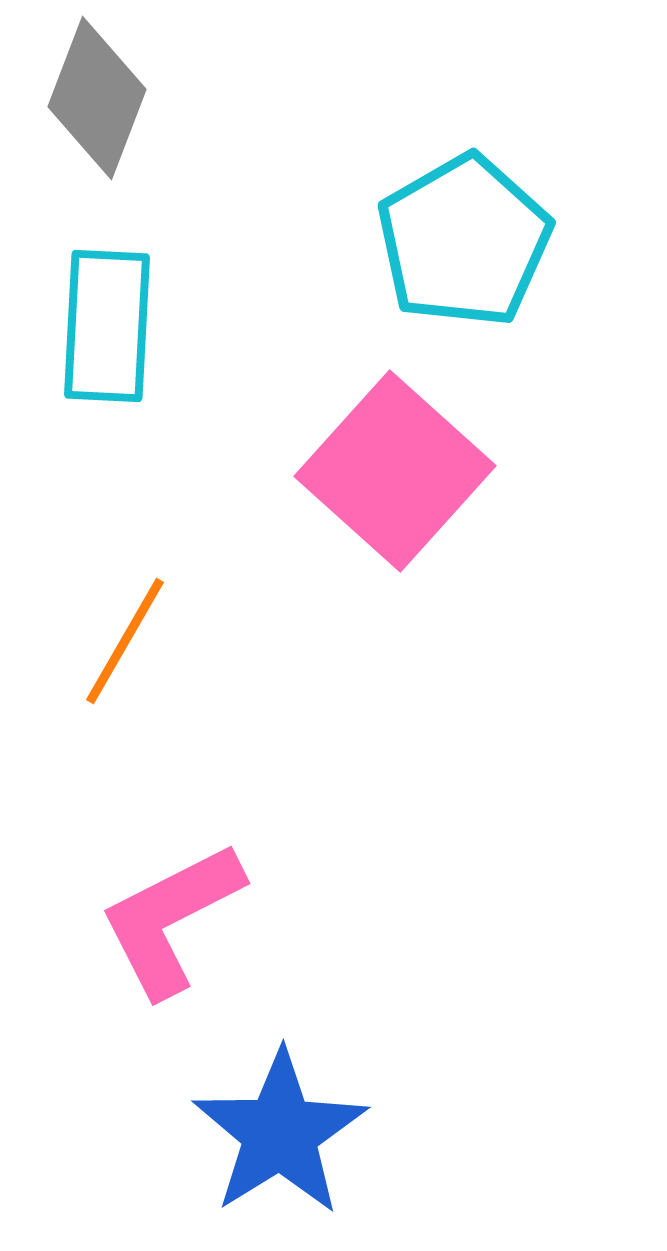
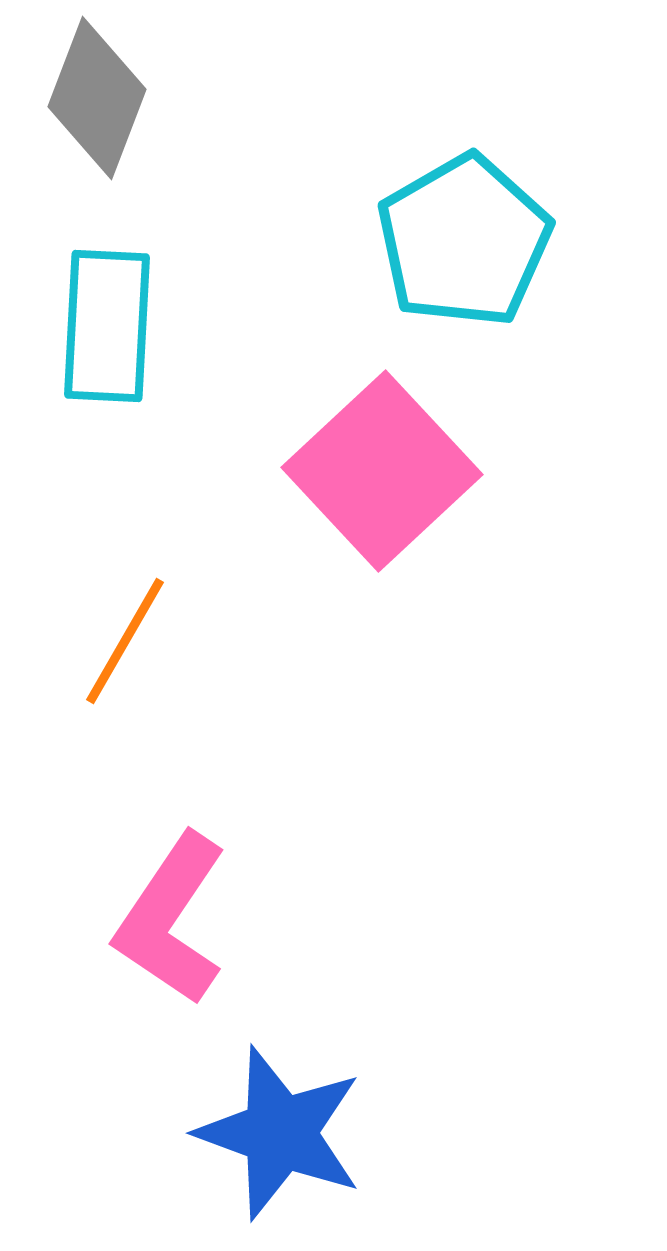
pink square: moved 13 px left; rotated 5 degrees clockwise
pink L-shape: rotated 29 degrees counterclockwise
blue star: rotated 20 degrees counterclockwise
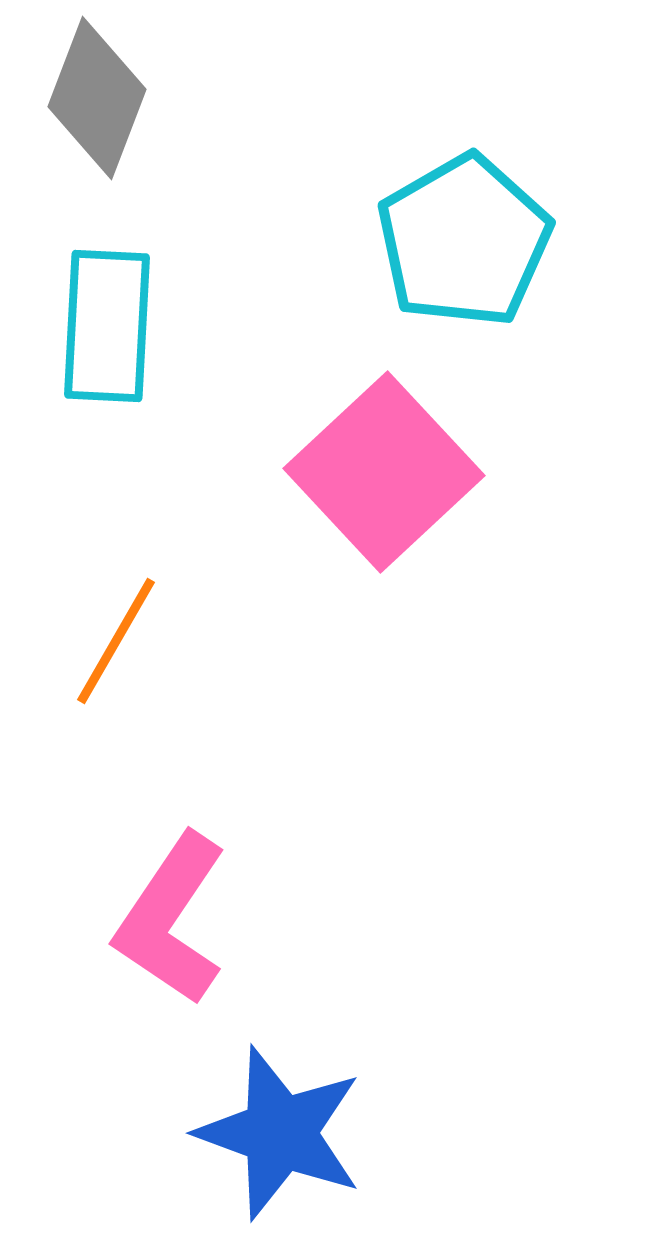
pink square: moved 2 px right, 1 px down
orange line: moved 9 px left
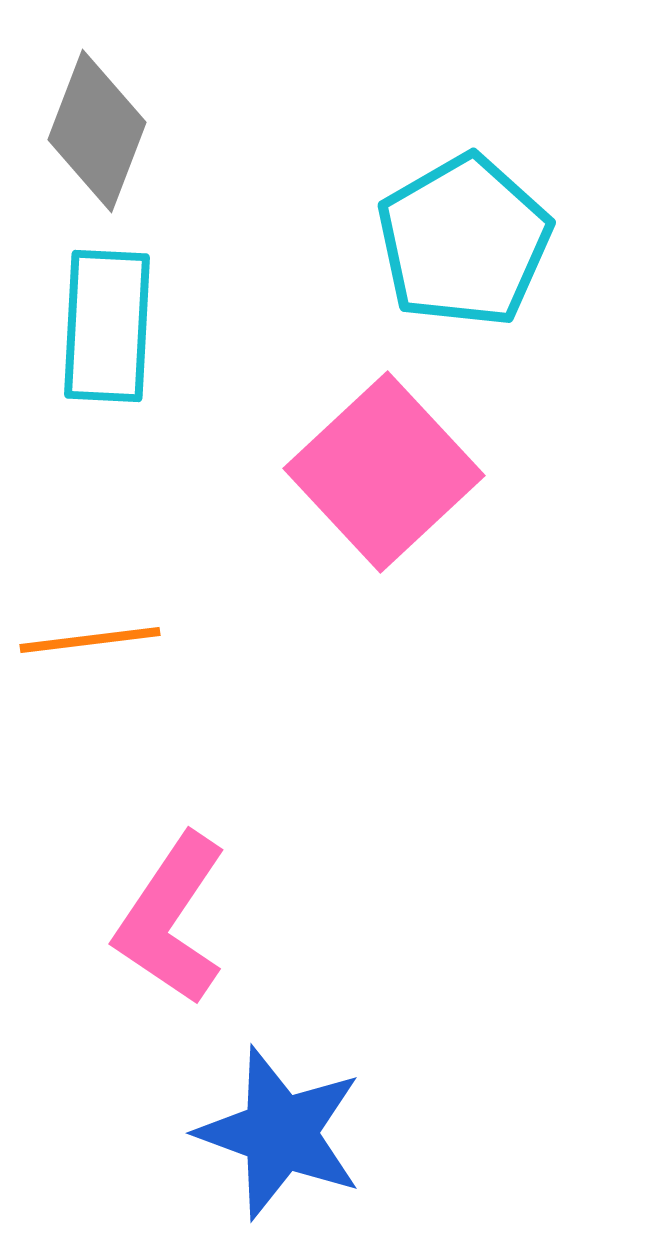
gray diamond: moved 33 px down
orange line: moved 26 px left, 1 px up; rotated 53 degrees clockwise
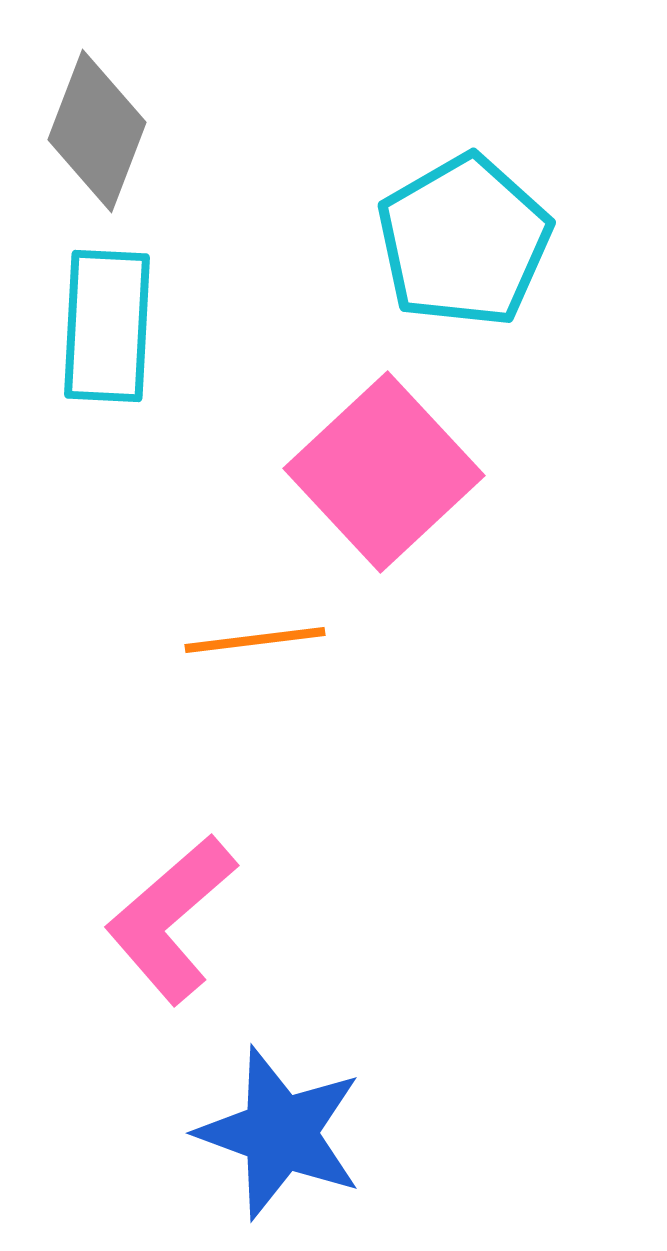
orange line: moved 165 px right
pink L-shape: rotated 15 degrees clockwise
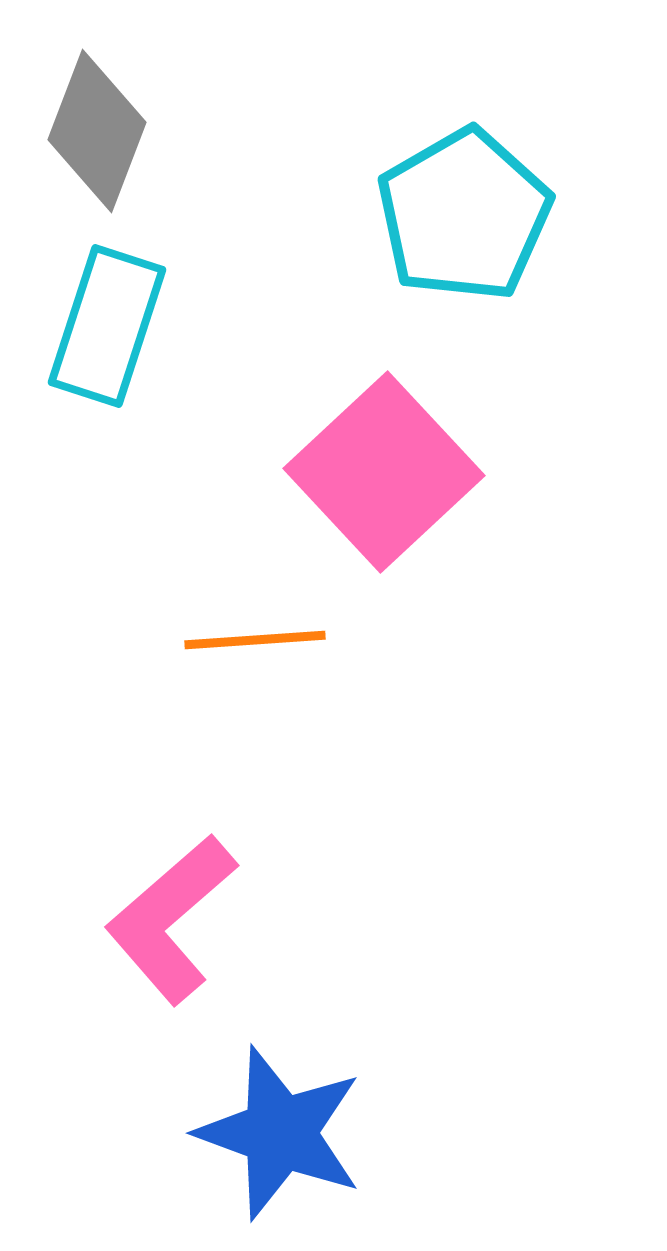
cyan pentagon: moved 26 px up
cyan rectangle: rotated 15 degrees clockwise
orange line: rotated 3 degrees clockwise
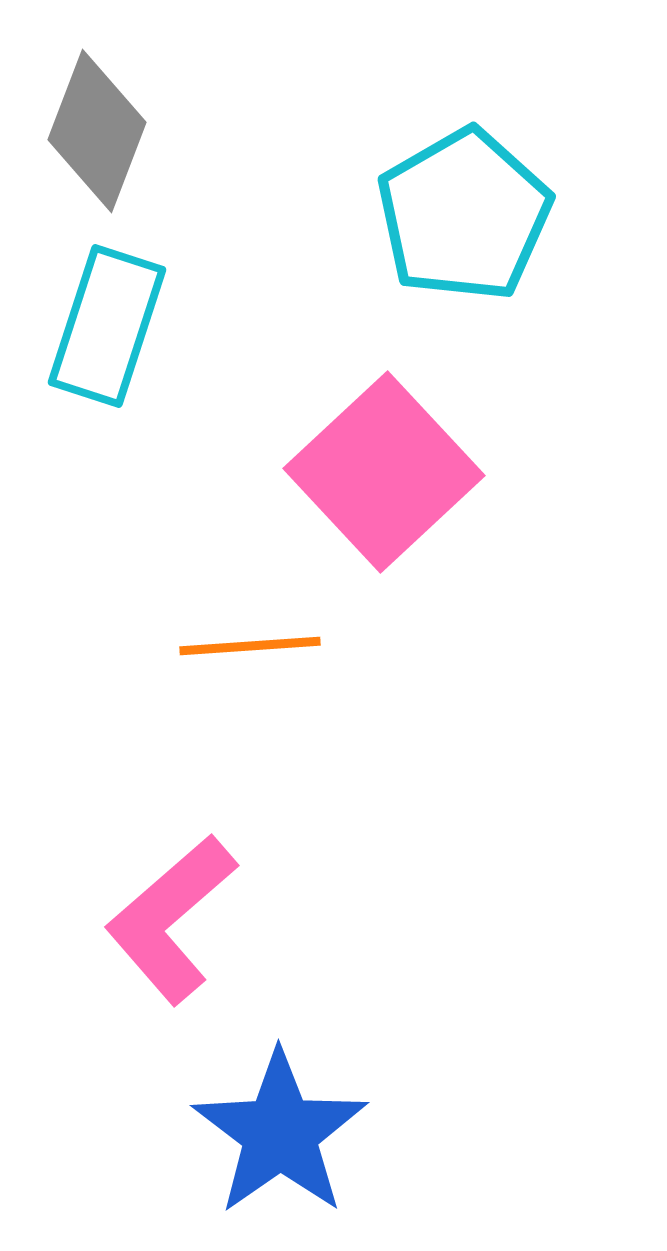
orange line: moved 5 px left, 6 px down
blue star: rotated 17 degrees clockwise
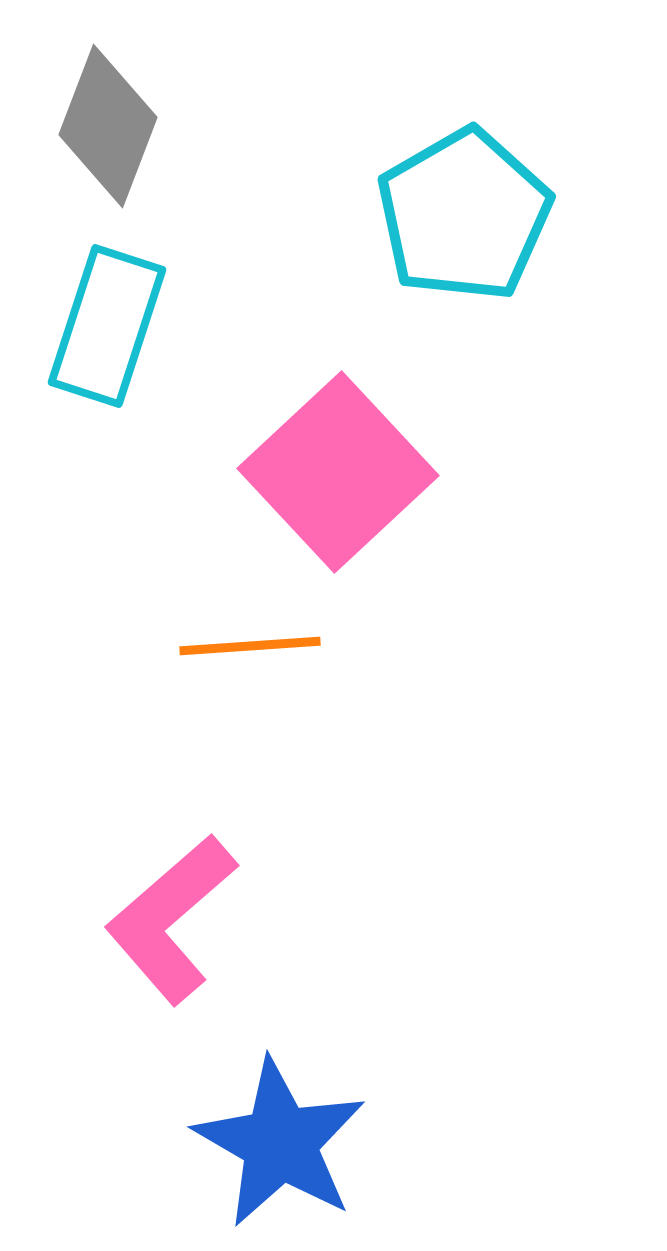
gray diamond: moved 11 px right, 5 px up
pink square: moved 46 px left
blue star: moved 10 px down; rotated 7 degrees counterclockwise
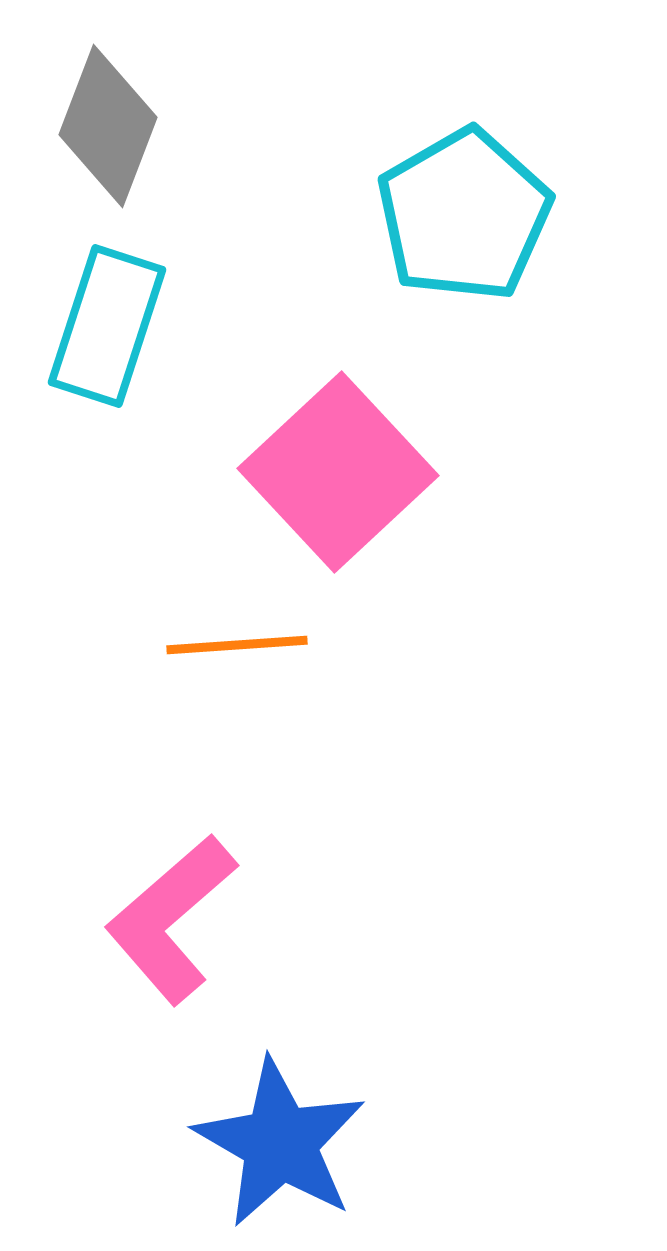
orange line: moved 13 px left, 1 px up
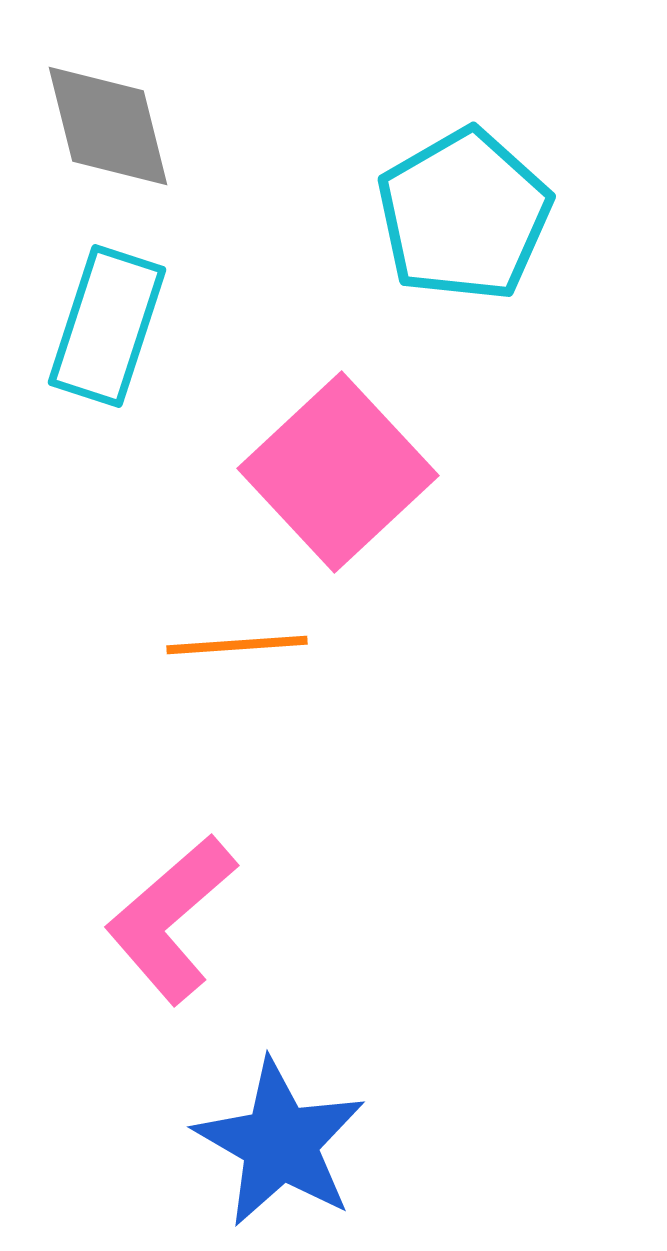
gray diamond: rotated 35 degrees counterclockwise
